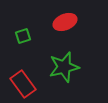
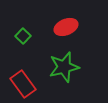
red ellipse: moved 1 px right, 5 px down
green square: rotated 28 degrees counterclockwise
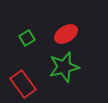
red ellipse: moved 7 px down; rotated 10 degrees counterclockwise
green square: moved 4 px right, 2 px down; rotated 14 degrees clockwise
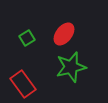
red ellipse: moved 2 px left; rotated 20 degrees counterclockwise
green star: moved 7 px right
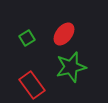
red rectangle: moved 9 px right, 1 px down
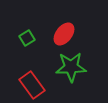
green star: rotated 12 degrees clockwise
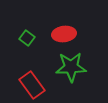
red ellipse: rotated 45 degrees clockwise
green square: rotated 21 degrees counterclockwise
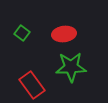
green square: moved 5 px left, 5 px up
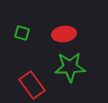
green square: rotated 21 degrees counterclockwise
green star: moved 1 px left
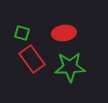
red ellipse: moved 1 px up
red rectangle: moved 26 px up
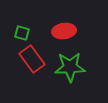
red ellipse: moved 2 px up
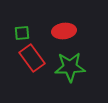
green square: rotated 21 degrees counterclockwise
red rectangle: moved 1 px up
